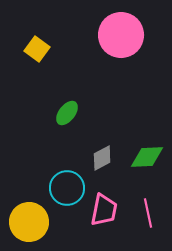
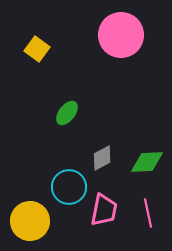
green diamond: moved 5 px down
cyan circle: moved 2 px right, 1 px up
yellow circle: moved 1 px right, 1 px up
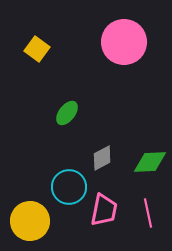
pink circle: moved 3 px right, 7 px down
green diamond: moved 3 px right
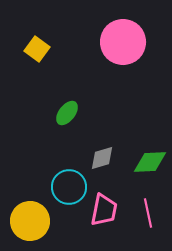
pink circle: moved 1 px left
gray diamond: rotated 12 degrees clockwise
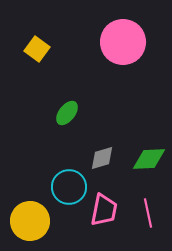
green diamond: moved 1 px left, 3 px up
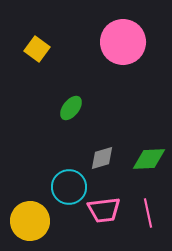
green ellipse: moved 4 px right, 5 px up
pink trapezoid: rotated 72 degrees clockwise
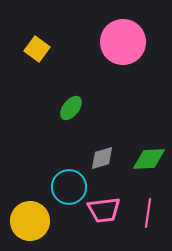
pink line: rotated 20 degrees clockwise
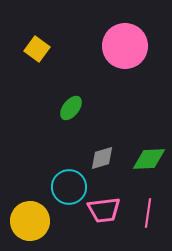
pink circle: moved 2 px right, 4 px down
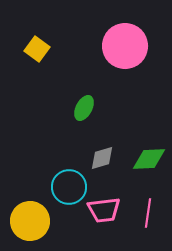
green ellipse: moved 13 px right; rotated 10 degrees counterclockwise
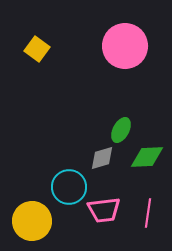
green ellipse: moved 37 px right, 22 px down
green diamond: moved 2 px left, 2 px up
yellow circle: moved 2 px right
